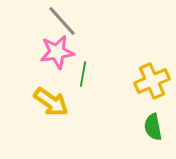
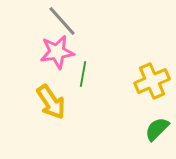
yellow arrow: rotated 21 degrees clockwise
green semicircle: moved 4 px right, 2 px down; rotated 56 degrees clockwise
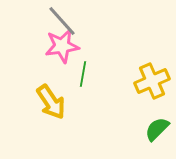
pink star: moved 5 px right, 6 px up
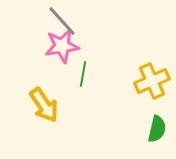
yellow arrow: moved 7 px left, 3 px down
green semicircle: rotated 148 degrees clockwise
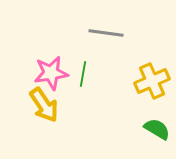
gray line: moved 44 px right, 12 px down; rotated 40 degrees counterclockwise
pink star: moved 11 px left, 27 px down
green semicircle: rotated 72 degrees counterclockwise
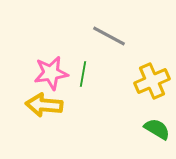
gray line: moved 3 px right, 3 px down; rotated 20 degrees clockwise
yellow arrow: rotated 129 degrees clockwise
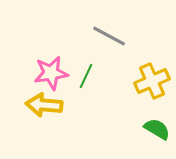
green line: moved 3 px right, 2 px down; rotated 15 degrees clockwise
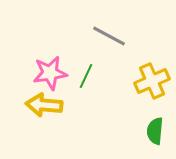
pink star: moved 1 px left
green semicircle: moved 2 px left, 2 px down; rotated 116 degrees counterclockwise
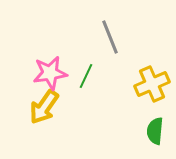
gray line: moved 1 px right, 1 px down; rotated 40 degrees clockwise
yellow cross: moved 3 px down
yellow arrow: moved 2 px down; rotated 60 degrees counterclockwise
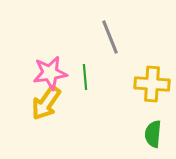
green line: moved 1 px left, 1 px down; rotated 30 degrees counterclockwise
yellow cross: rotated 28 degrees clockwise
yellow arrow: moved 2 px right, 4 px up
green semicircle: moved 2 px left, 3 px down
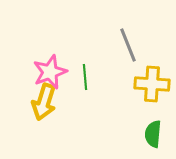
gray line: moved 18 px right, 8 px down
pink star: moved 1 px up; rotated 12 degrees counterclockwise
yellow arrow: moved 2 px left, 1 px up; rotated 18 degrees counterclockwise
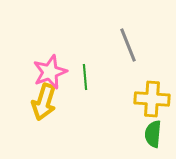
yellow cross: moved 15 px down
